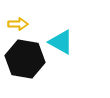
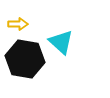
cyan triangle: rotated 12 degrees clockwise
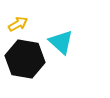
yellow arrow: rotated 30 degrees counterclockwise
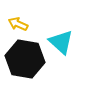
yellow arrow: rotated 126 degrees counterclockwise
